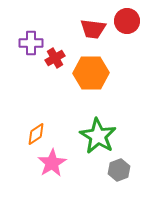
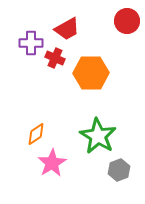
red trapezoid: moved 26 px left; rotated 36 degrees counterclockwise
red cross: rotated 36 degrees counterclockwise
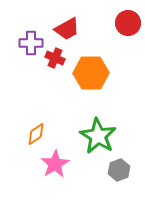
red circle: moved 1 px right, 2 px down
pink star: moved 3 px right, 1 px down
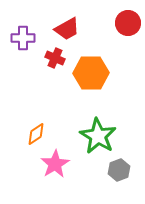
purple cross: moved 8 px left, 5 px up
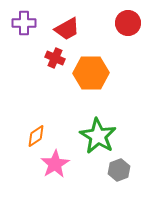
purple cross: moved 1 px right, 15 px up
orange diamond: moved 2 px down
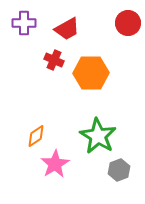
red cross: moved 1 px left, 2 px down
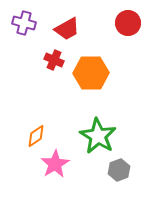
purple cross: rotated 15 degrees clockwise
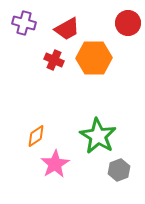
orange hexagon: moved 3 px right, 15 px up
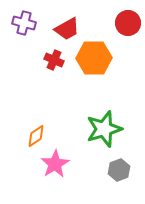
green star: moved 6 px right, 7 px up; rotated 24 degrees clockwise
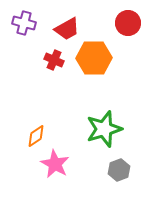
pink star: rotated 12 degrees counterclockwise
